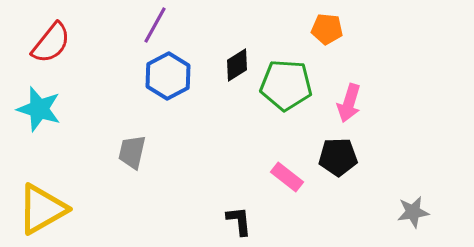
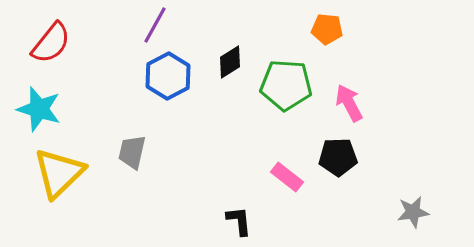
black diamond: moved 7 px left, 3 px up
pink arrow: rotated 135 degrees clockwise
yellow triangle: moved 17 px right, 36 px up; rotated 14 degrees counterclockwise
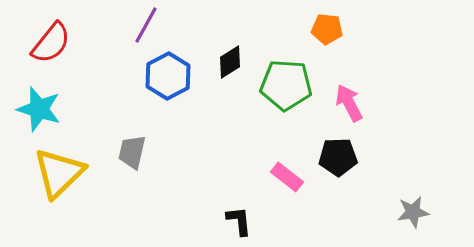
purple line: moved 9 px left
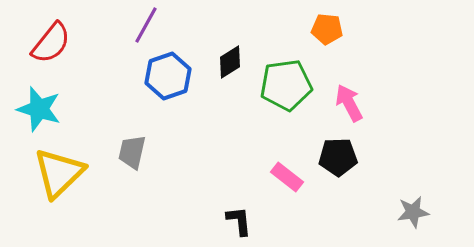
blue hexagon: rotated 9 degrees clockwise
green pentagon: rotated 12 degrees counterclockwise
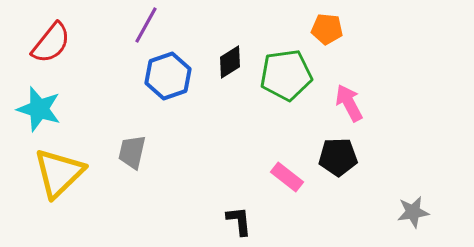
green pentagon: moved 10 px up
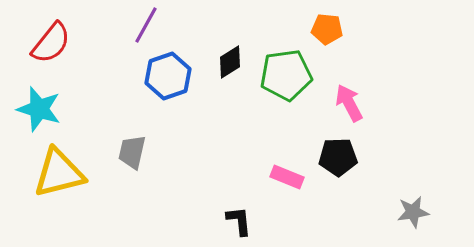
yellow triangle: rotated 30 degrees clockwise
pink rectangle: rotated 16 degrees counterclockwise
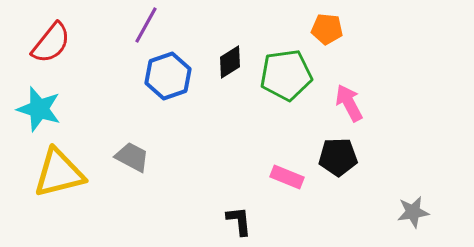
gray trapezoid: moved 5 px down; rotated 105 degrees clockwise
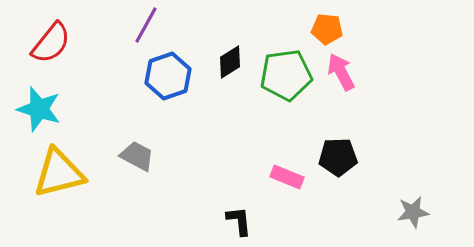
pink arrow: moved 8 px left, 31 px up
gray trapezoid: moved 5 px right, 1 px up
